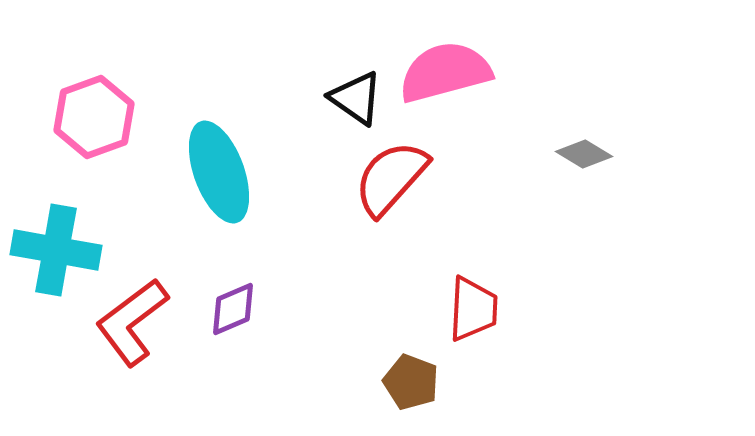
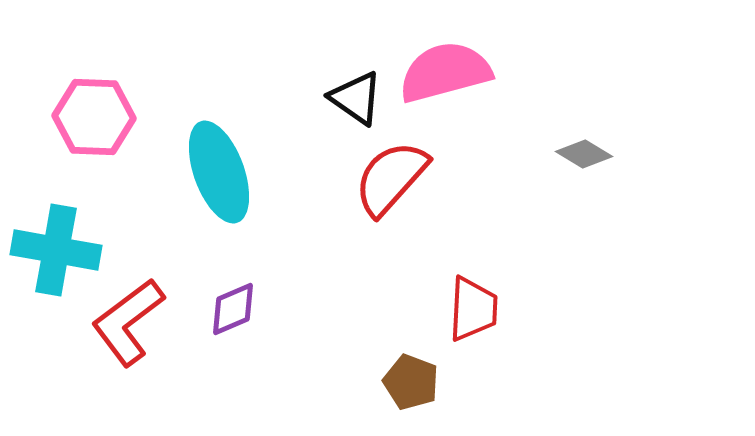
pink hexagon: rotated 22 degrees clockwise
red L-shape: moved 4 px left
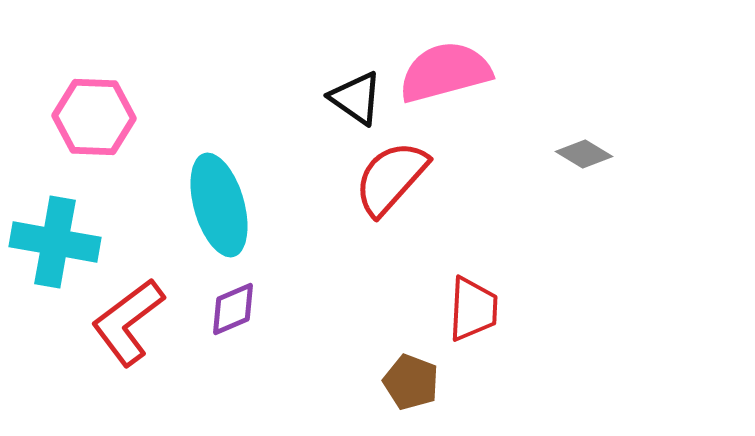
cyan ellipse: moved 33 px down; rotated 4 degrees clockwise
cyan cross: moved 1 px left, 8 px up
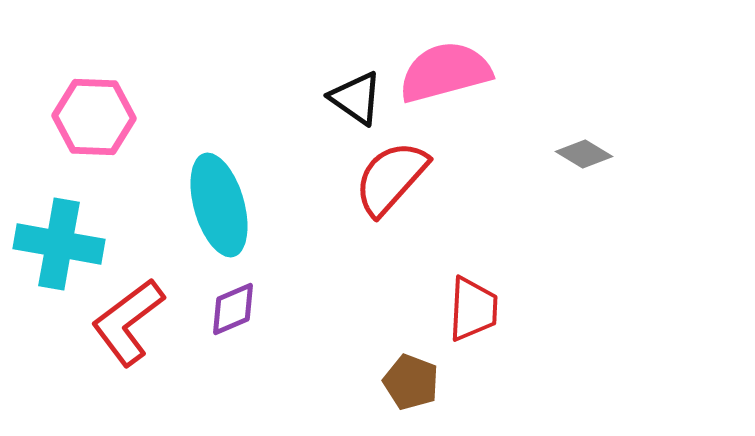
cyan cross: moved 4 px right, 2 px down
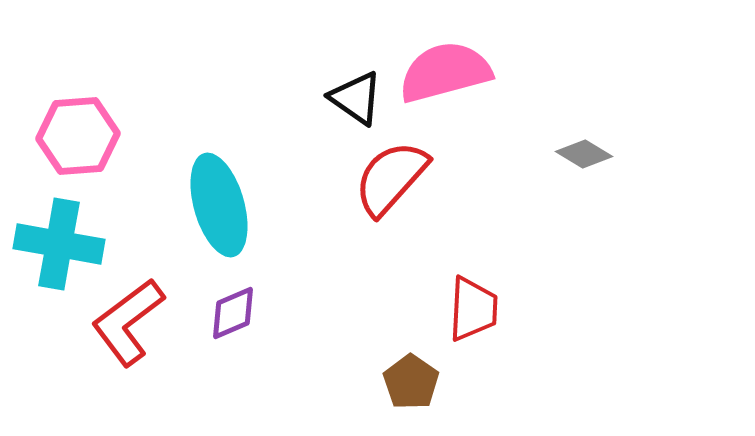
pink hexagon: moved 16 px left, 19 px down; rotated 6 degrees counterclockwise
purple diamond: moved 4 px down
brown pentagon: rotated 14 degrees clockwise
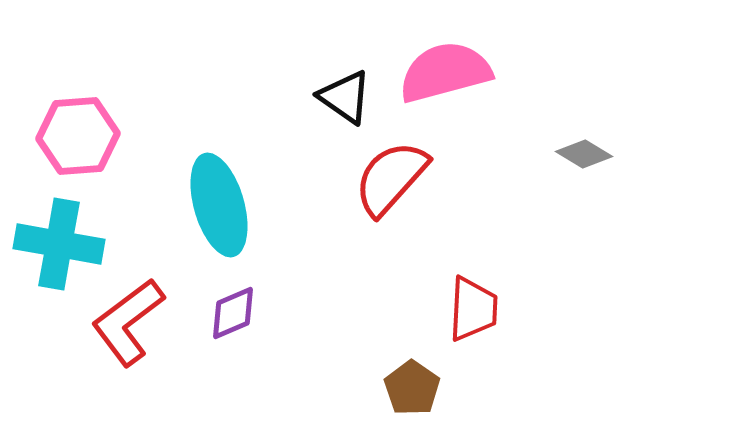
black triangle: moved 11 px left, 1 px up
brown pentagon: moved 1 px right, 6 px down
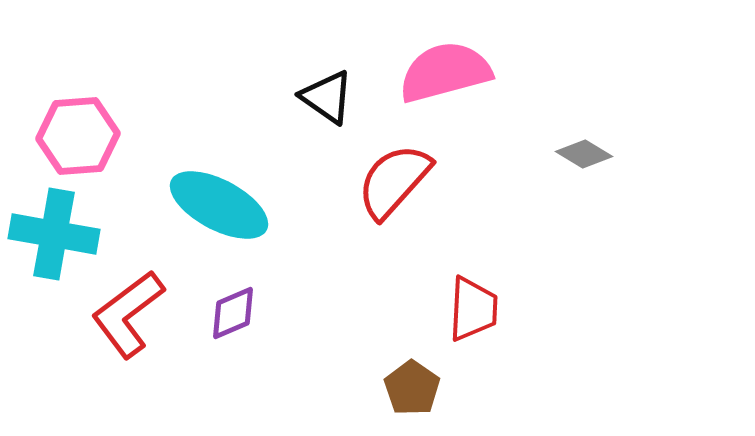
black triangle: moved 18 px left
red semicircle: moved 3 px right, 3 px down
cyan ellipse: rotated 46 degrees counterclockwise
cyan cross: moved 5 px left, 10 px up
red L-shape: moved 8 px up
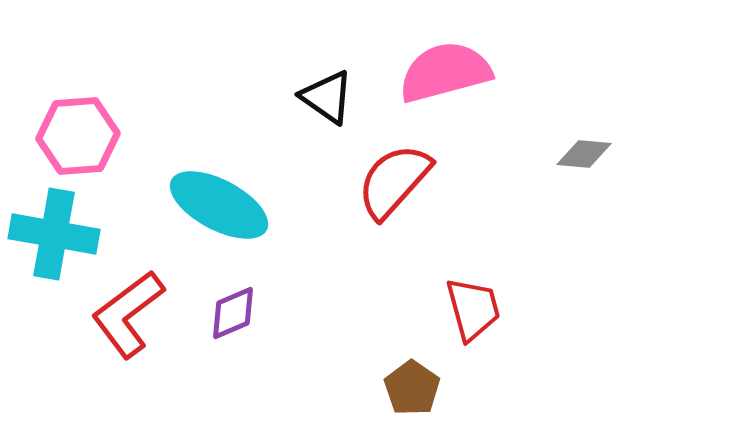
gray diamond: rotated 26 degrees counterclockwise
red trapezoid: rotated 18 degrees counterclockwise
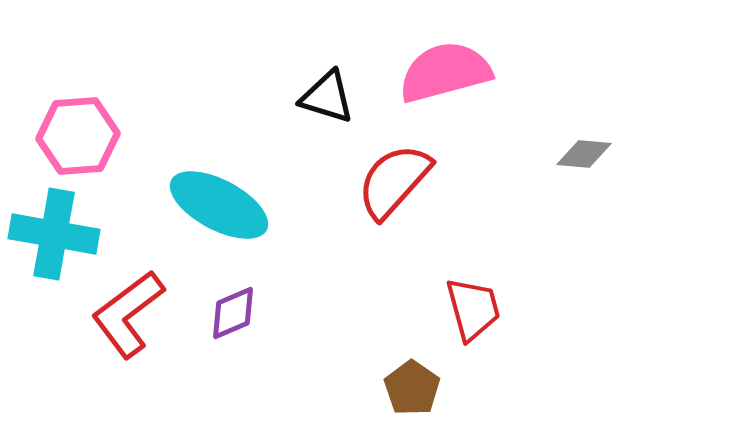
black triangle: rotated 18 degrees counterclockwise
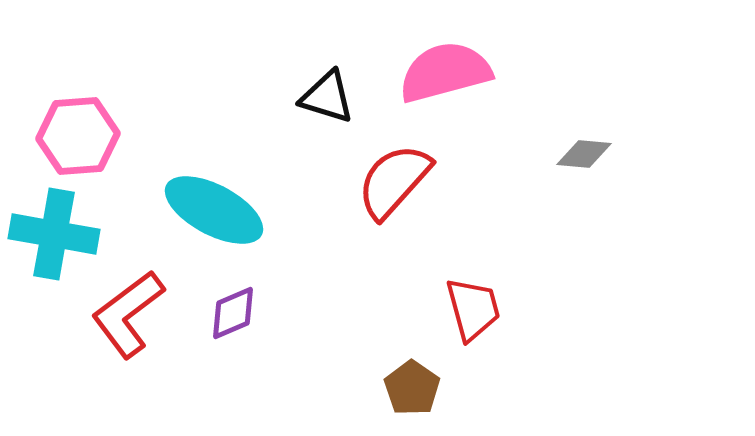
cyan ellipse: moved 5 px left, 5 px down
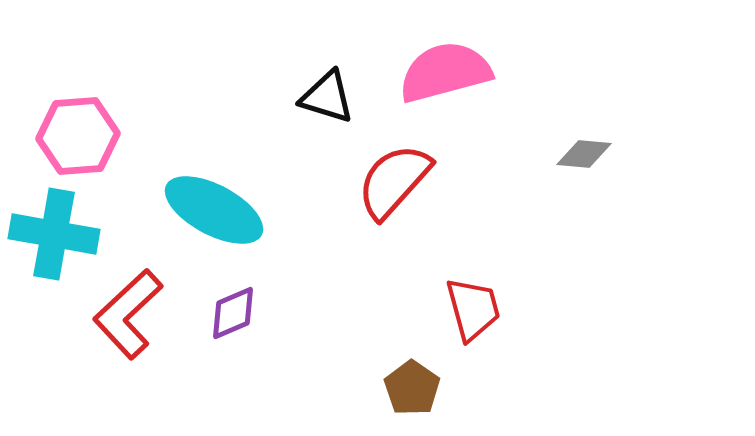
red L-shape: rotated 6 degrees counterclockwise
